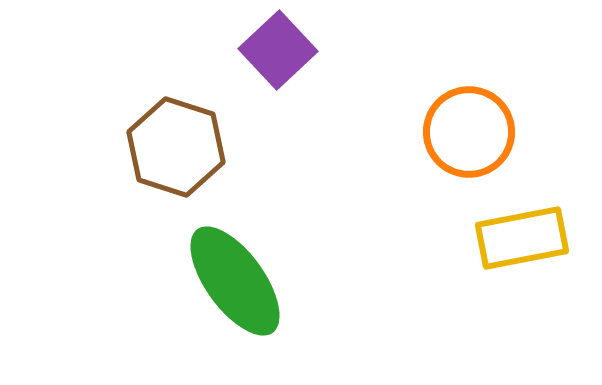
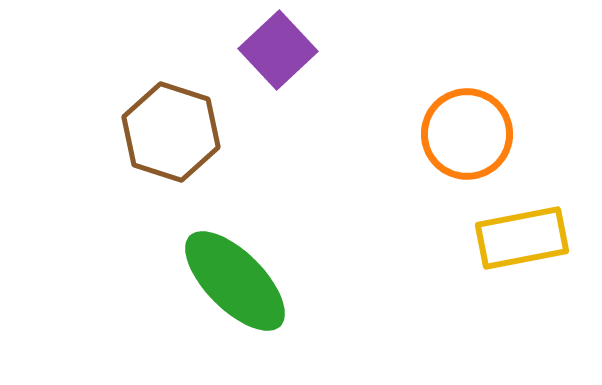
orange circle: moved 2 px left, 2 px down
brown hexagon: moved 5 px left, 15 px up
green ellipse: rotated 9 degrees counterclockwise
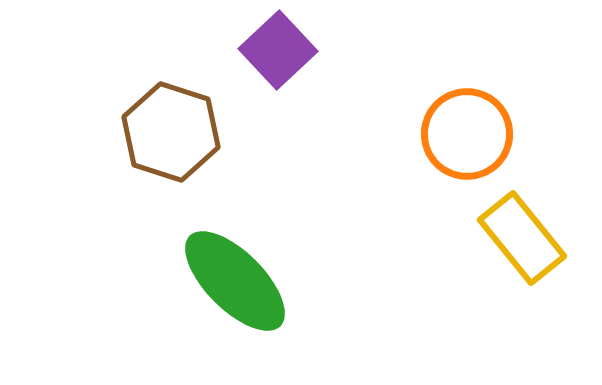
yellow rectangle: rotated 62 degrees clockwise
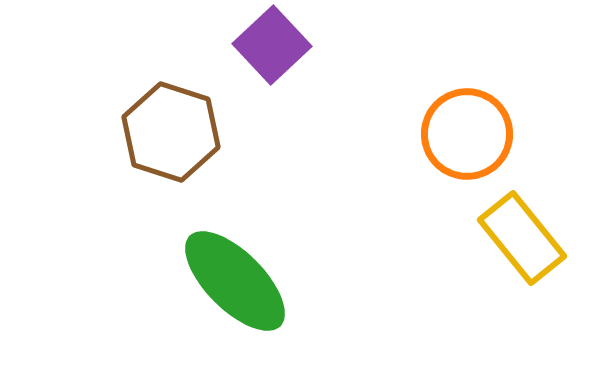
purple square: moved 6 px left, 5 px up
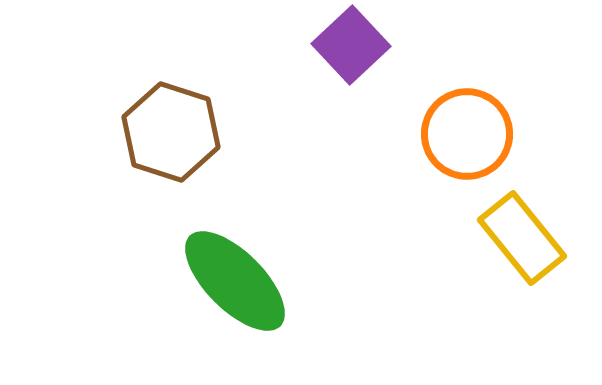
purple square: moved 79 px right
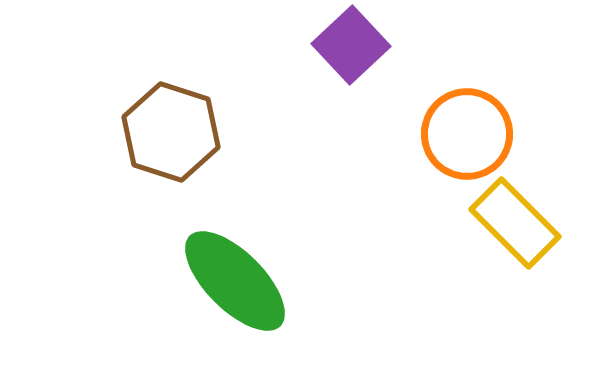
yellow rectangle: moved 7 px left, 15 px up; rotated 6 degrees counterclockwise
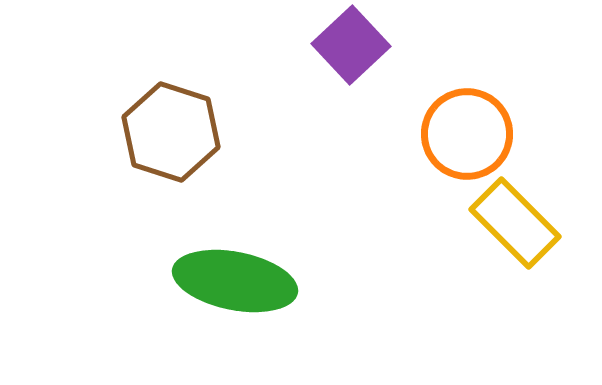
green ellipse: rotated 34 degrees counterclockwise
